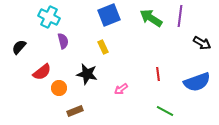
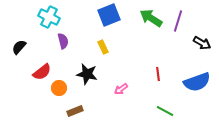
purple line: moved 2 px left, 5 px down; rotated 10 degrees clockwise
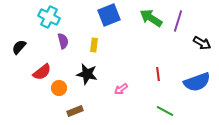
yellow rectangle: moved 9 px left, 2 px up; rotated 32 degrees clockwise
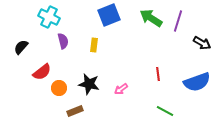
black semicircle: moved 2 px right
black star: moved 2 px right, 10 px down
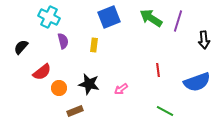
blue square: moved 2 px down
black arrow: moved 2 px right, 3 px up; rotated 54 degrees clockwise
red line: moved 4 px up
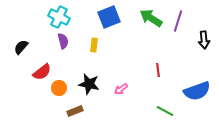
cyan cross: moved 10 px right
blue semicircle: moved 9 px down
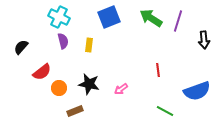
yellow rectangle: moved 5 px left
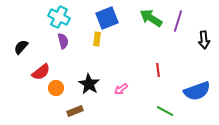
blue square: moved 2 px left, 1 px down
yellow rectangle: moved 8 px right, 6 px up
red semicircle: moved 1 px left
black star: rotated 20 degrees clockwise
orange circle: moved 3 px left
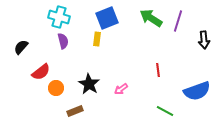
cyan cross: rotated 10 degrees counterclockwise
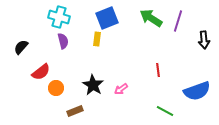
black star: moved 4 px right, 1 px down
